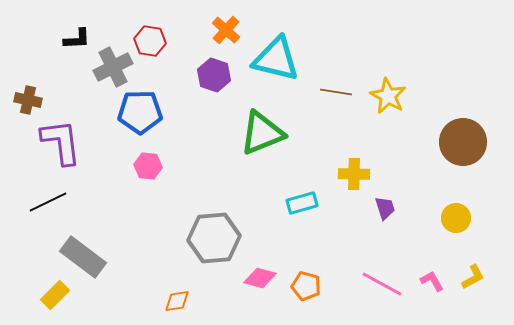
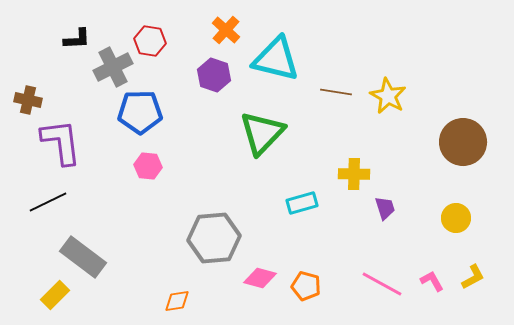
green triangle: rotated 24 degrees counterclockwise
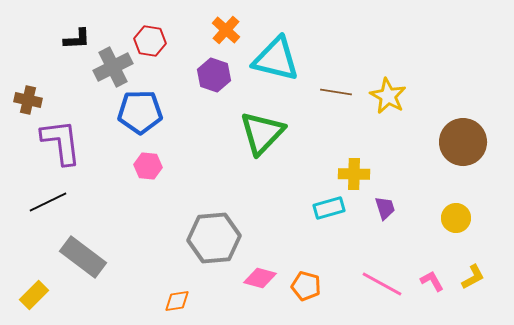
cyan rectangle: moved 27 px right, 5 px down
yellow rectangle: moved 21 px left
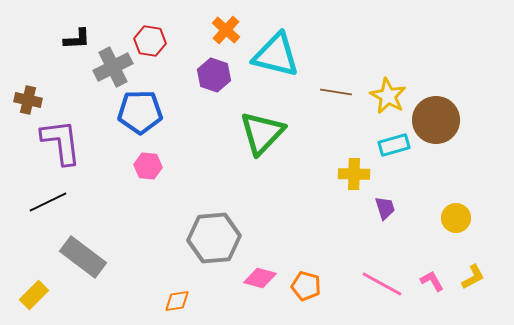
cyan triangle: moved 4 px up
brown circle: moved 27 px left, 22 px up
cyan rectangle: moved 65 px right, 63 px up
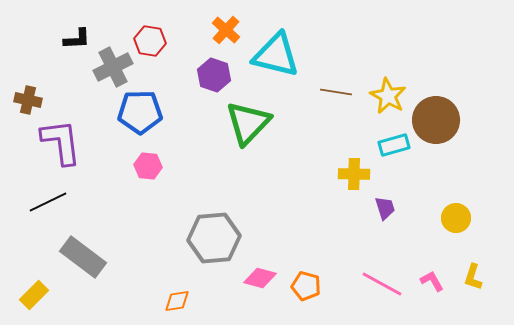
green triangle: moved 14 px left, 10 px up
yellow L-shape: rotated 136 degrees clockwise
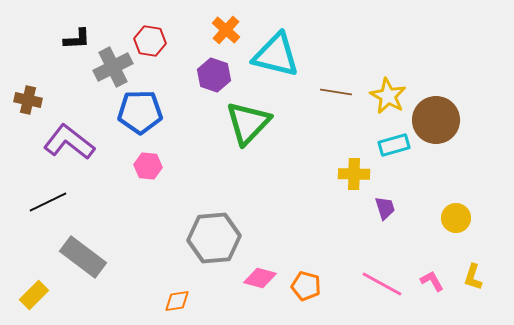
purple L-shape: moved 8 px right; rotated 45 degrees counterclockwise
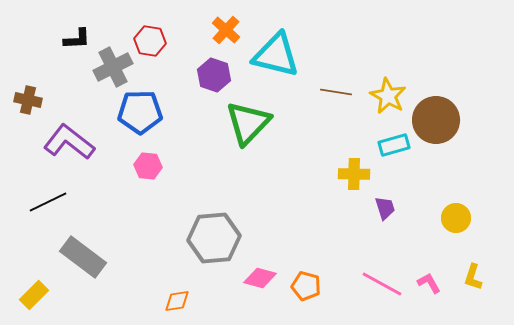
pink L-shape: moved 3 px left, 2 px down
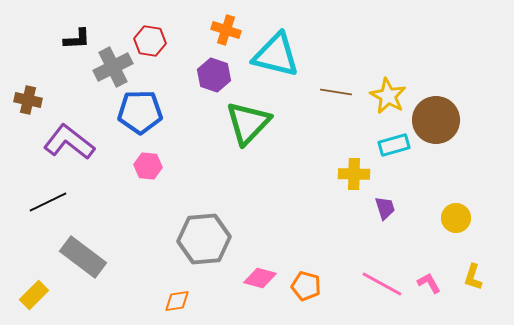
orange cross: rotated 24 degrees counterclockwise
gray hexagon: moved 10 px left, 1 px down
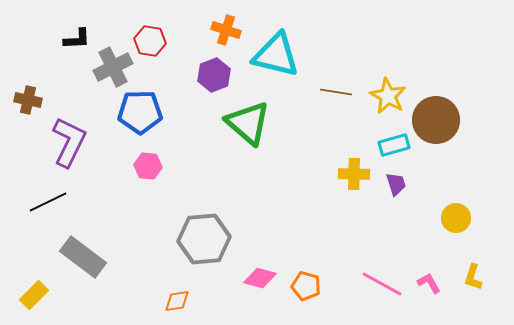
purple hexagon: rotated 20 degrees clockwise
green triangle: rotated 33 degrees counterclockwise
purple L-shape: rotated 78 degrees clockwise
purple trapezoid: moved 11 px right, 24 px up
